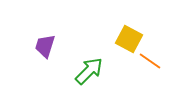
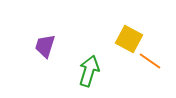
green arrow: rotated 28 degrees counterclockwise
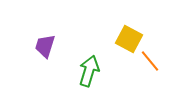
orange line: rotated 15 degrees clockwise
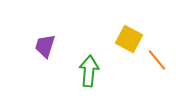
orange line: moved 7 px right, 1 px up
green arrow: rotated 12 degrees counterclockwise
